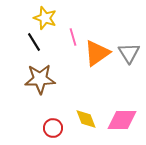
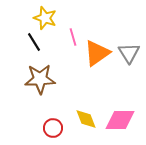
pink diamond: moved 2 px left
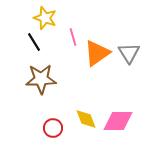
brown star: moved 1 px right
pink diamond: moved 2 px left, 1 px down
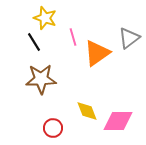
gray triangle: moved 15 px up; rotated 25 degrees clockwise
yellow diamond: moved 1 px right, 8 px up
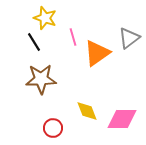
pink diamond: moved 4 px right, 2 px up
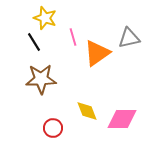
gray triangle: rotated 25 degrees clockwise
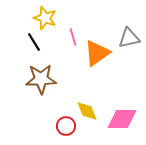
red circle: moved 13 px right, 2 px up
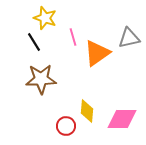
yellow diamond: rotated 25 degrees clockwise
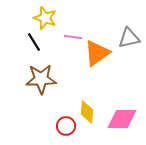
pink line: rotated 66 degrees counterclockwise
yellow diamond: moved 1 px down
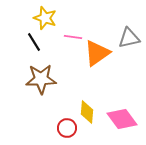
pink diamond: rotated 52 degrees clockwise
red circle: moved 1 px right, 2 px down
